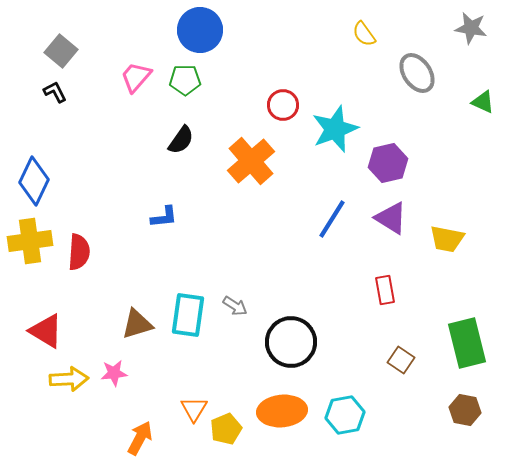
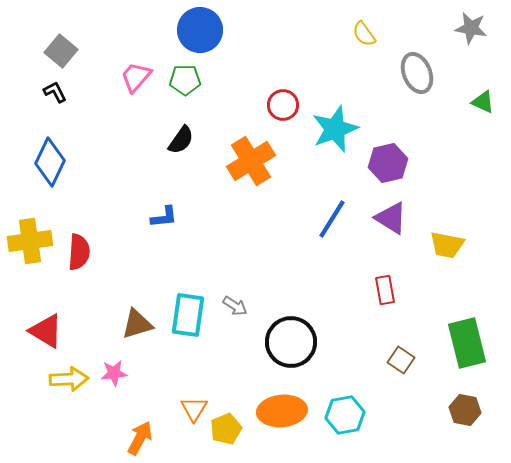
gray ellipse: rotated 12 degrees clockwise
orange cross: rotated 9 degrees clockwise
blue diamond: moved 16 px right, 19 px up
yellow trapezoid: moved 6 px down
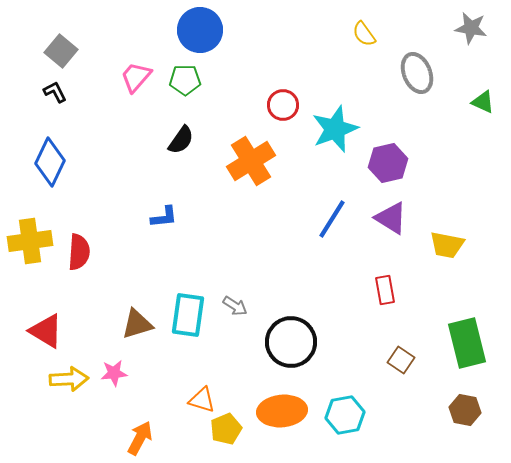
orange triangle: moved 8 px right, 9 px up; rotated 44 degrees counterclockwise
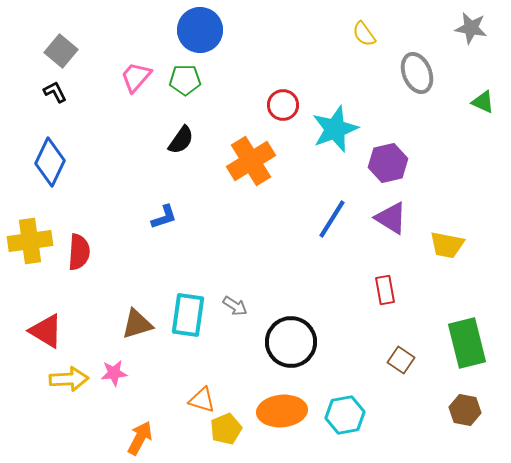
blue L-shape: rotated 12 degrees counterclockwise
